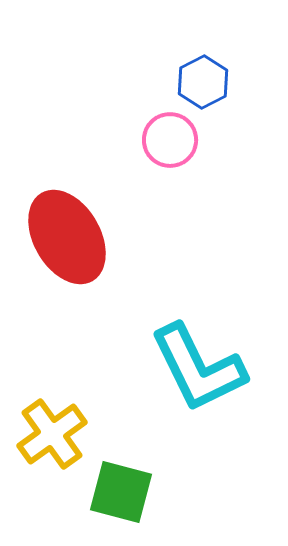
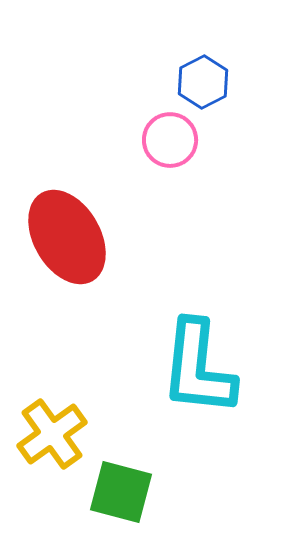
cyan L-shape: rotated 32 degrees clockwise
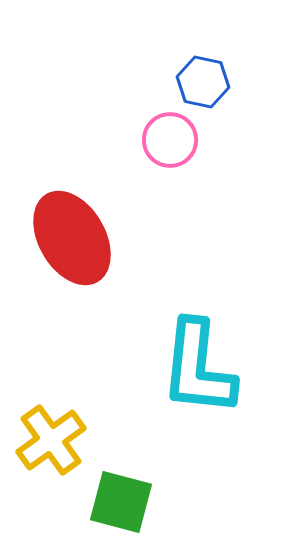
blue hexagon: rotated 21 degrees counterclockwise
red ellipse: moved 5 px right, 1 px down
yellow cross: moved 1 px left, 6 px down
green square: moved 10 px down
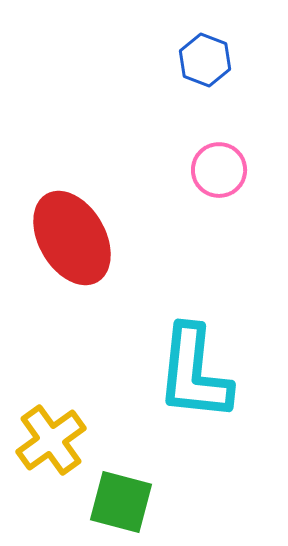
blue hexagon: moved 2 px right, 22 px up; rotated 9 degrees clockwise
pink circle: moved 49 px right, 30 px down
cyan L-shape: moved 4 px left, 5 px down
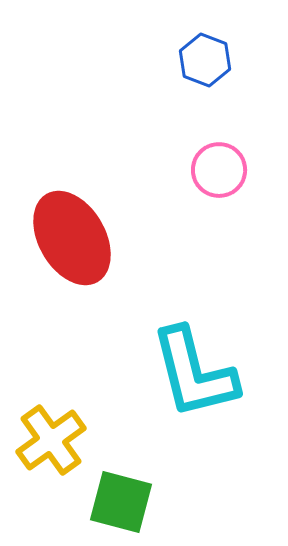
cyan L-shape: rotated 20 degrees counterclockwise
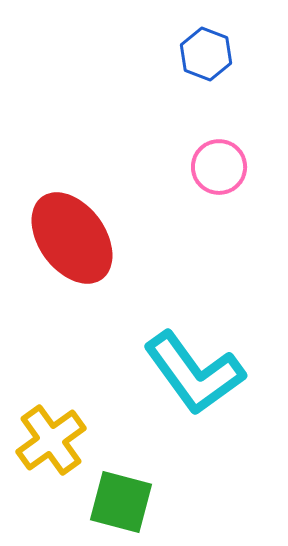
blue hexagon: moved 1 px right, 6 px up
pink circle: moved 3 px up
red ellipse: rotated 6 degrees counterclockwise
cyan L-shape: rotated 22 degrees counterclockwise
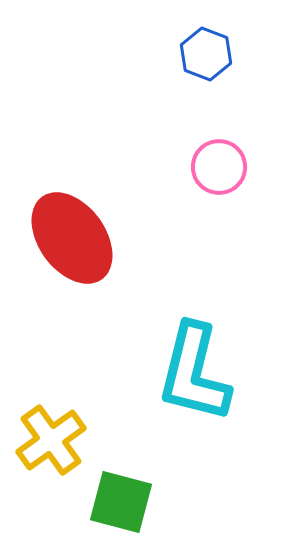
cyan L-shape: rotated 50 degrees clockwise
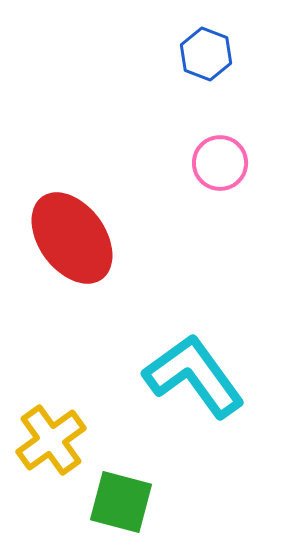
pink circle: moved 1 px right, 4 px up
cyan L-shape: moved 3 px down; rotated 130 degrees clockwise
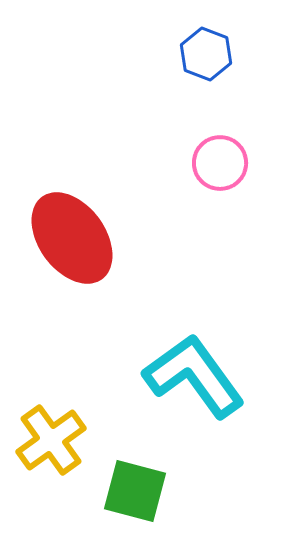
green square: moved 14 px right, 11 px up
